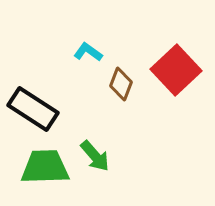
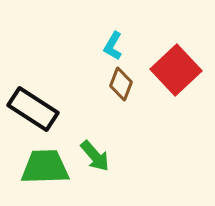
cyan L-shape: moved 25 px right, 6 px up; rotated 96 degrees counterclockwise
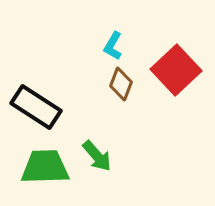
black rectangle: moved 3 px right, 2 px up
green arrow: moved 2 px right
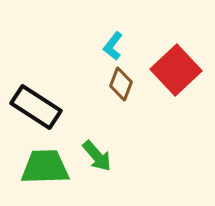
cyan L-shape: rotated 8 degrees clockwise
